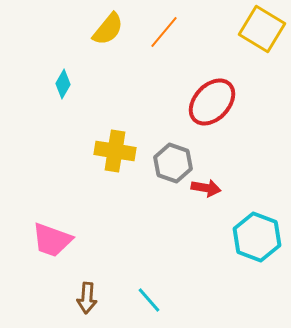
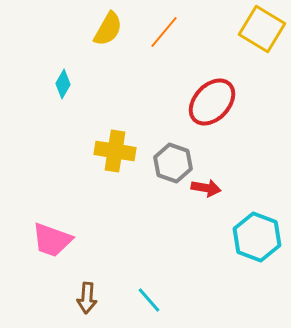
yellow semicircle: rotated 9 degrees counterclockwise
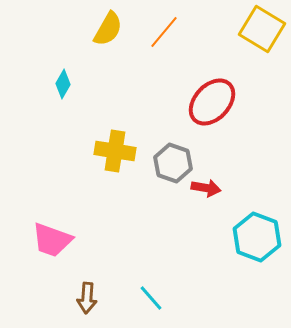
cyan line: moved 2 px right, 2 px up
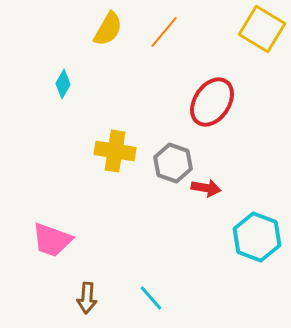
red ellipse: rotated 9 degrees counterclockwise
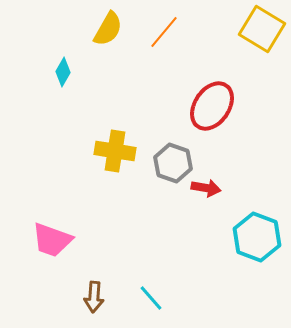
cyan diamond: moved 12 px up
red ellipse: moved 4 px down
brown arrow: moved 7 px right, 1 px up
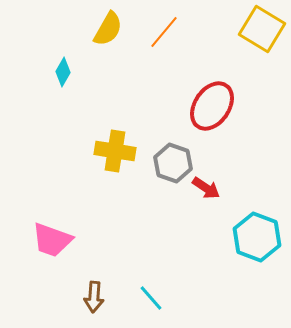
red arrow: rotated 24 degrees clockwise
